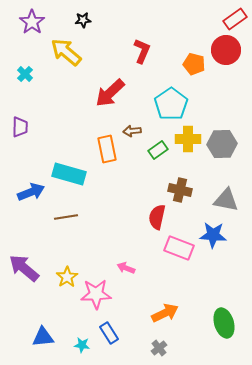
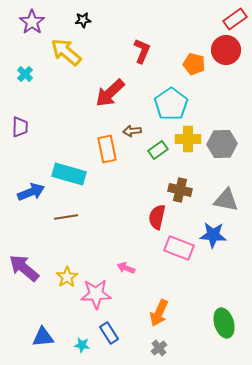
orange arrow: moved 6 px left; rotated 140 degrees clockwise
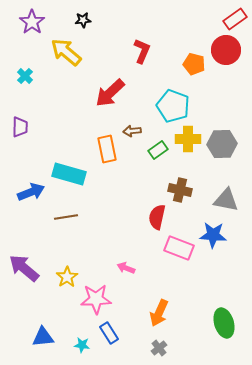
cyan cross: moved 2 px down
cyan pentagon: moved 2 px right, 2 px down; rotated 16 degrees counterclockwise
pink star: moved 5 px down
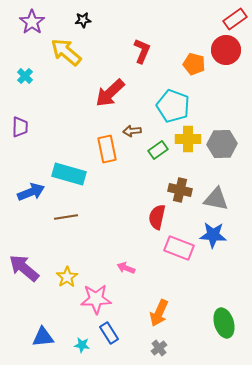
gray triangle: moved 10 px left, 1 px up
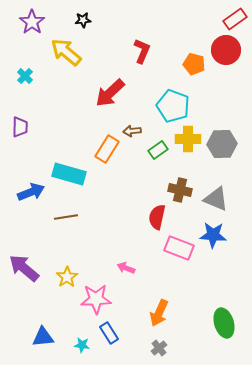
orange rectangle: rotated 44 degrees clockwise
gray triangle: rotated 12 degrees clockwise
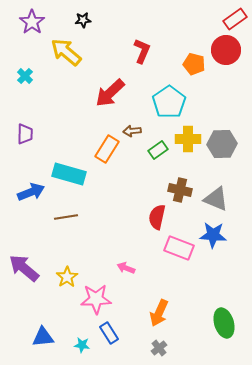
cyan pentagon: moved 4 px left, 4 px up; rotated 16 degrees clockwise
purple trapezoid: moved 5 px right, 7 px down
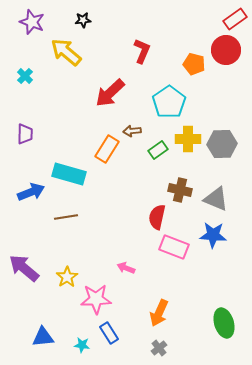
purple star: rotated 15 degrees counterclockwise
pink rectangle: moved 5 px left, 1 px up
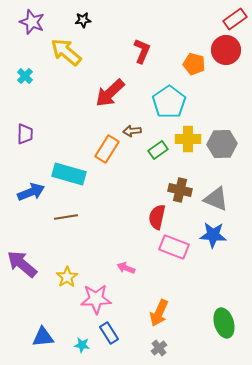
purple arrow: moved 2 px left, 4 px up
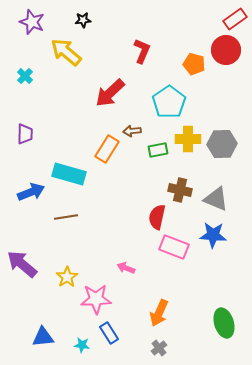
green rectangle: rotated 24 degrees clockwise
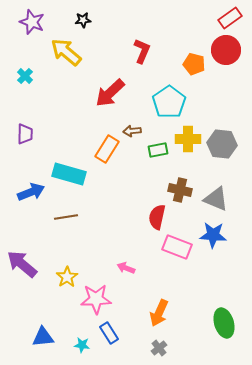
red rectangle: moved 5 px left, 1 px up
gray hexagon: rotated 8 degrees clockwise
pink rectangle: moved 3 px right
